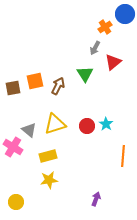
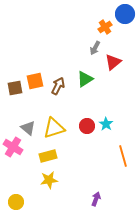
green triangle: moved 5 px down; rotated 30 degrees clockwise
brown square: moved 2 px right
yellow triangle: moved 1 px left, 4 px down
gray triangle: moved 1 px left, 2 px up
orange line: rotated 20 degrees counterclockwise
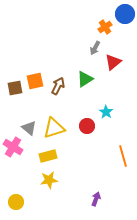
cyan star: moved 12 px up
gray triangle: moved 1 px right
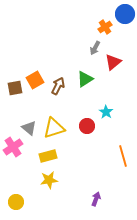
orange square: moved 1 px up; rotated 18 degrees counterclockwise
pink cross: rotated 24 degrees clockwise
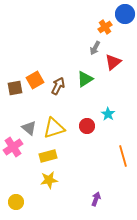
cyan star: moved 2 px right, 2 px down
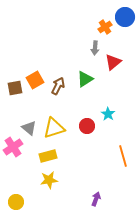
blue circle: moved 3 px down
gray arrow: rotated 24 degrees counterclockwise
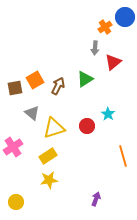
gray triangle: moved 3 px right, 15 px up
yellow rectangle: rotated 18 degrees counterclockwise
